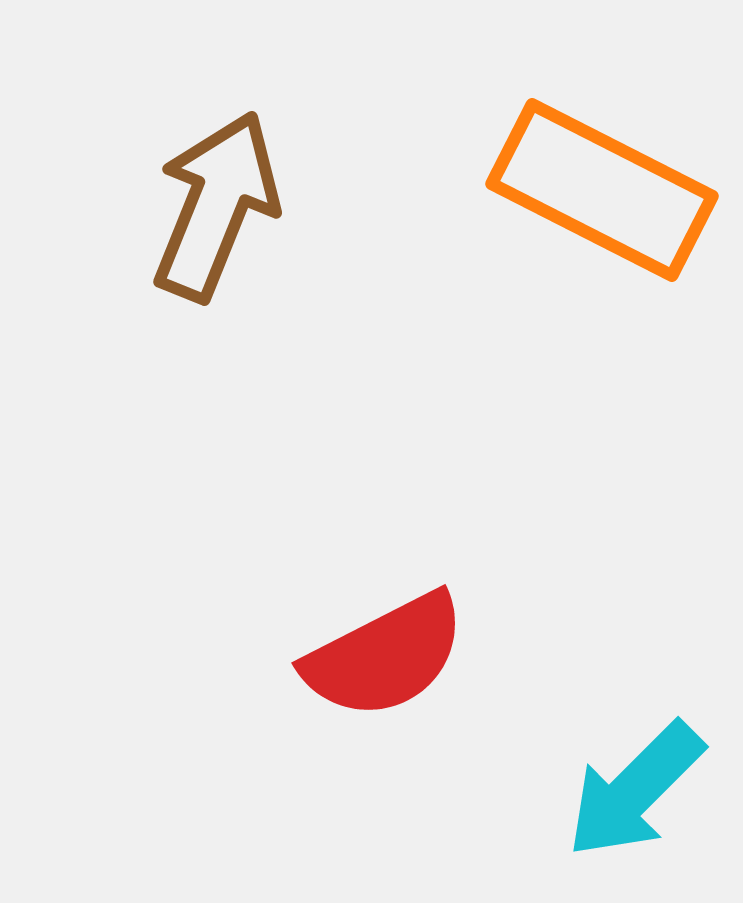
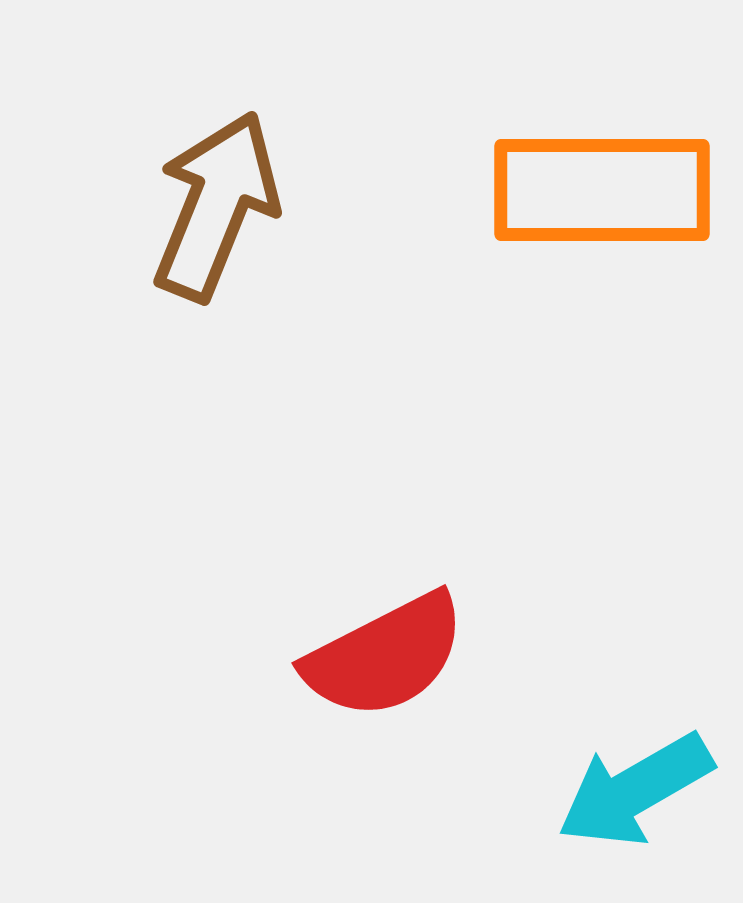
orange rectangle: rotated 27 degrees counterclockwise
cyan arrow: rotated 15 degrees clockwise
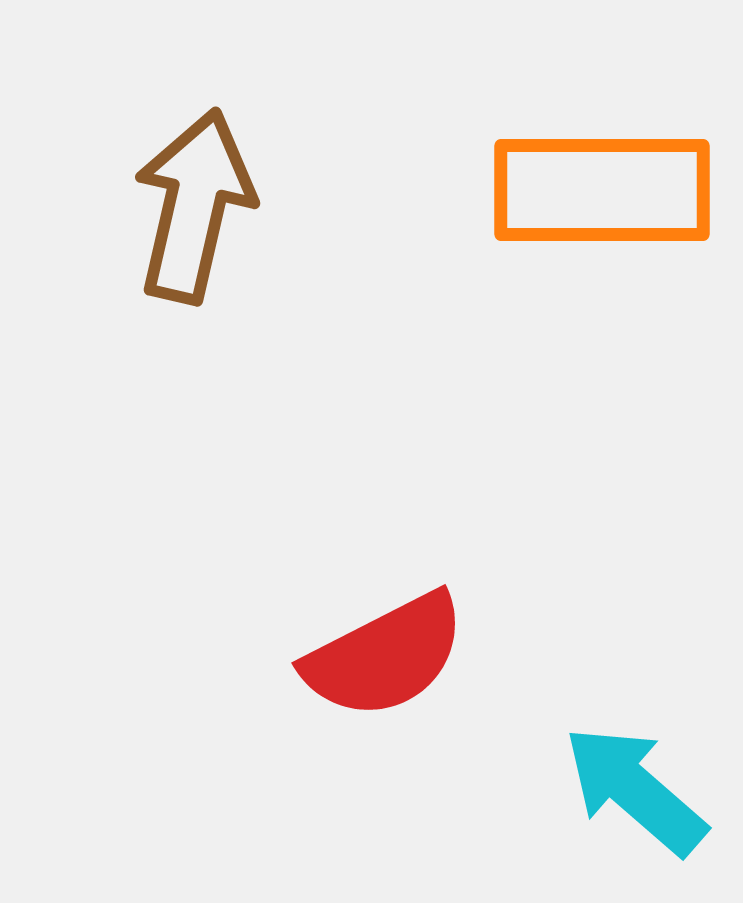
brown arrow: moved 22 px left; rotated 9 degrees counterclockwise
cyan arrow: rotated 71 degrees clockwise
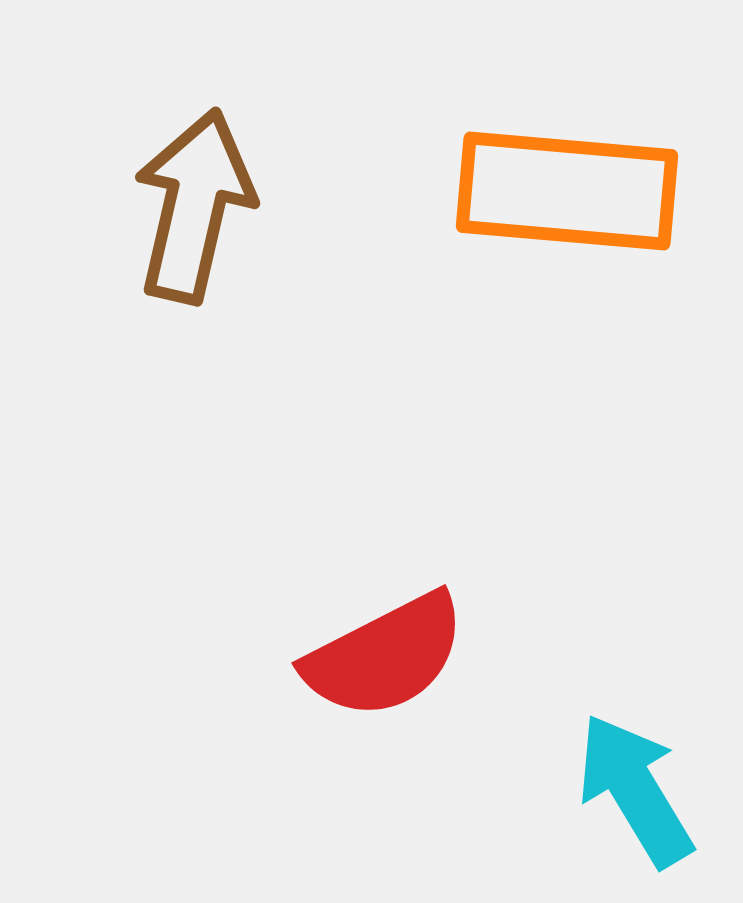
orange rectangle: moved 35 px left, 1 px down; rotated 5 degrees clockwise
cyan arrow: rotated 18 degrees clockwise
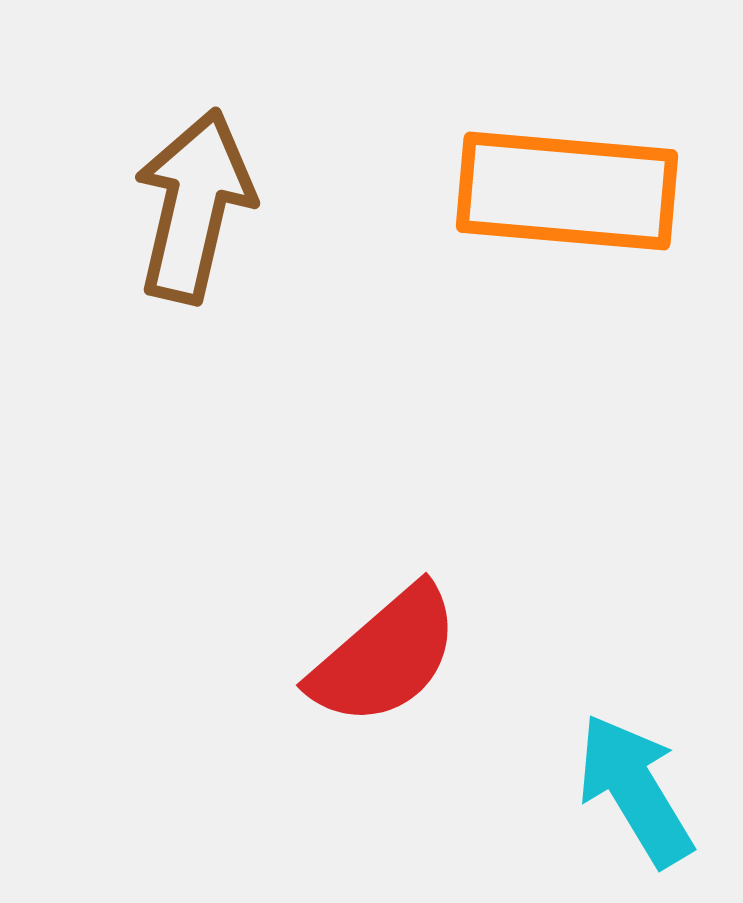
red semicircle: rotated 14 degrees counterclockwise
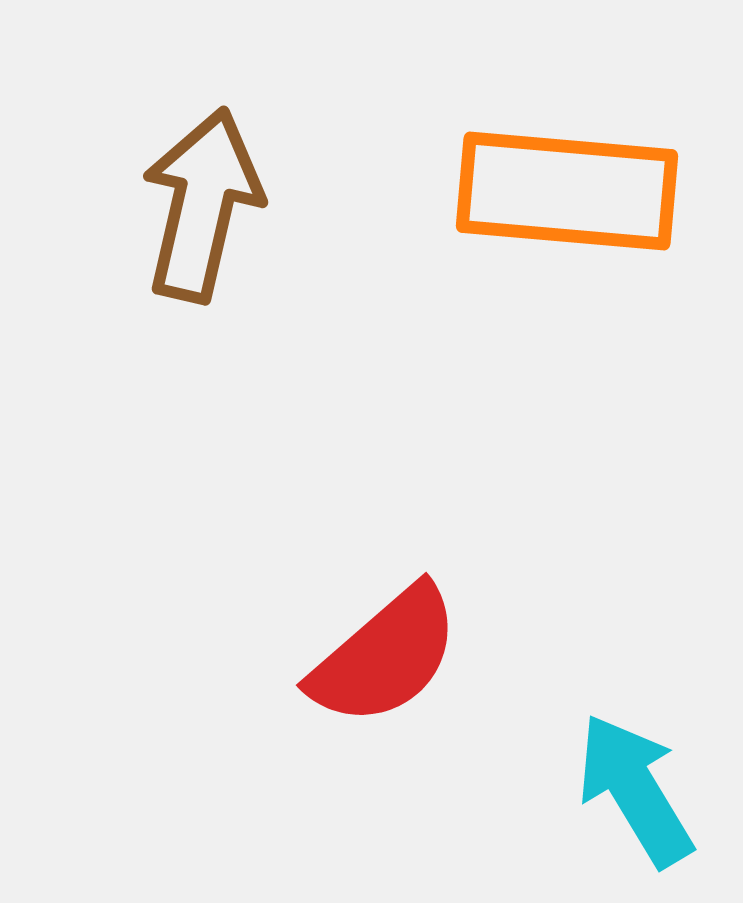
brown arrow: moved 8 px right, 1 px up
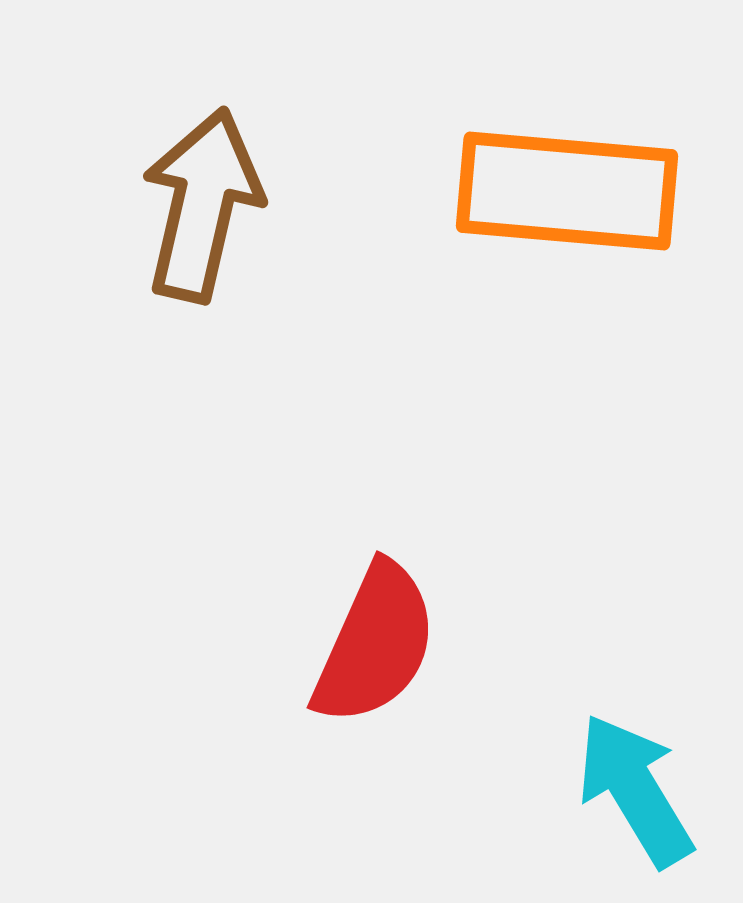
red semicircle: moved 10 px left, 12 px up; rotated 25 degrees counterclockwise
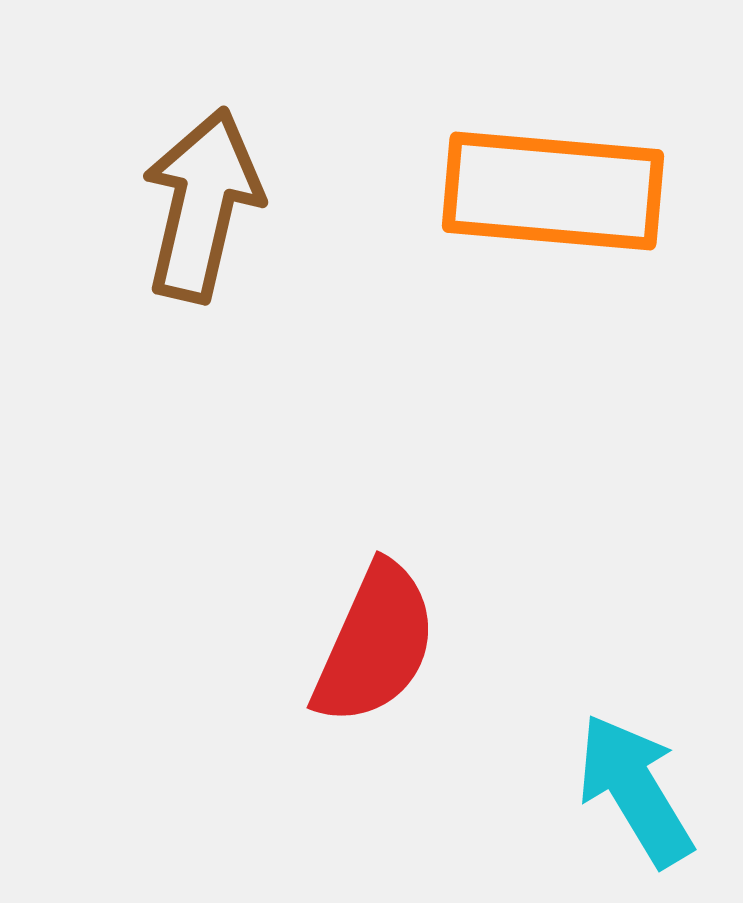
orange rectangle: moved 14 px left
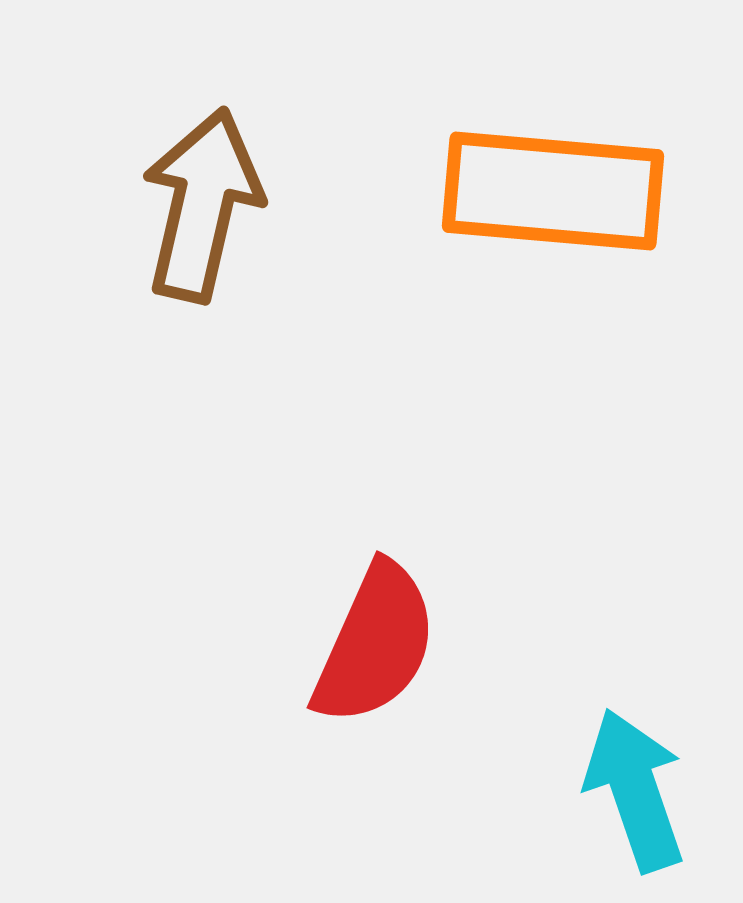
cyan arrow: rotated 12 degrees clockwise
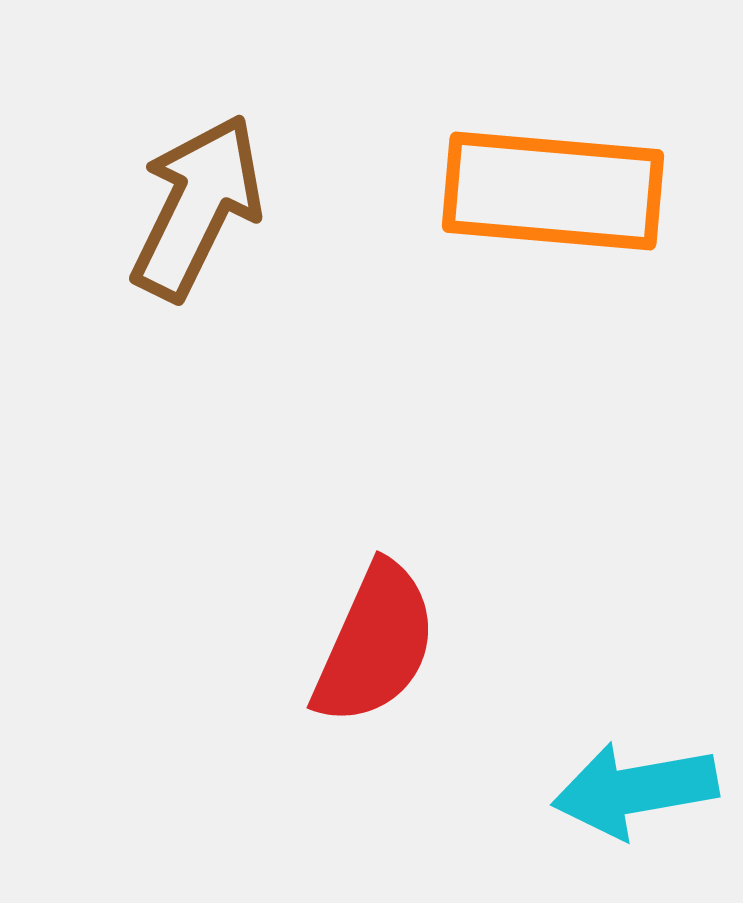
brown arrow: moved 5 px left, 2 px down; rotated 13 degrees clockwise
cyan arrow: rotated 81 degrees counterclockwise
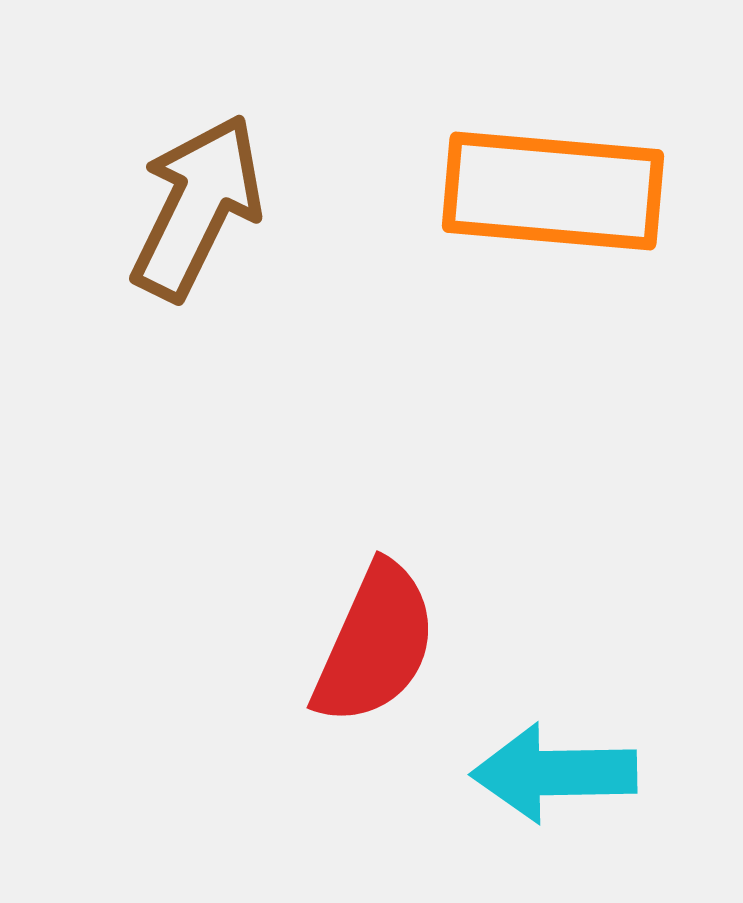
cyan arrow: moved 81 px left, 17 px up; rotated 9 degrees clockwise
